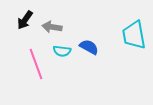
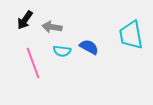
cyan trapezoid: moved 3 px left
pink line: moved 3 px left, 1 px up
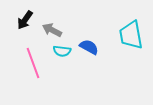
gray arrow: moved 3 px down; rotated 18 degrees clockwise
